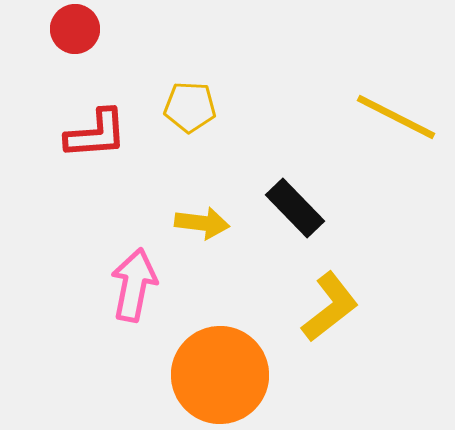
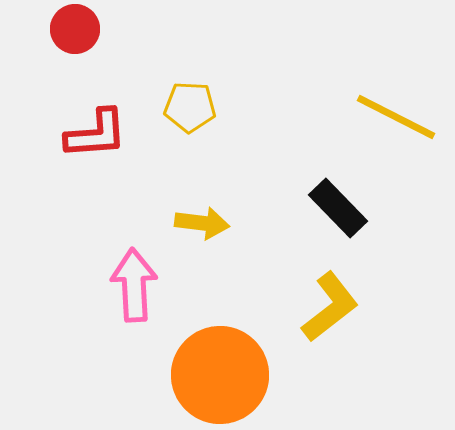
black rectangle: moved 43 px right
pink arrow: rotated 14 degrees counterclockwise
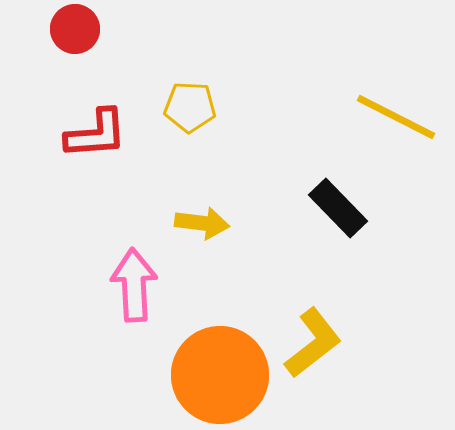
yellow L-shape: moved 17 px left, 36 px down
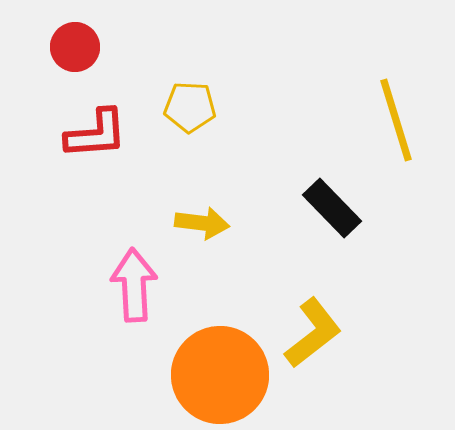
red circle: moved 18 px down
yellow line: moved 3 px down; rotated 46 degrees clockwise
black rectangle: moved 6 px left
yellow L-shape: moved 10 px up
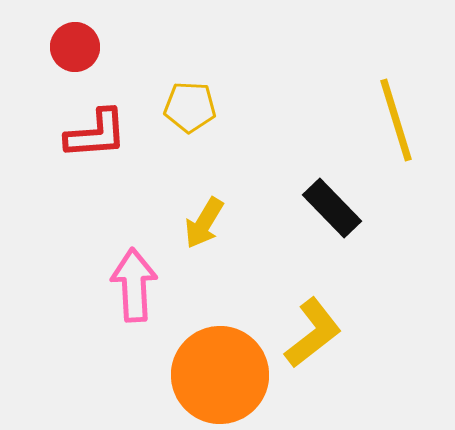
yellow arrow: moved 2 px right; rotated 114 degrees clockwise
